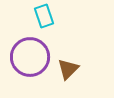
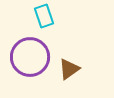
brown triangle: moved 1 px right; rotated 10 degrees clockwise
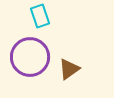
cyan rectangle: moved 4 px left
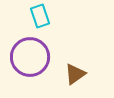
brown triangle: moved 6 px right, 5 px down
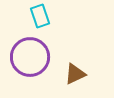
brown triangle: rotated 10 degrees clockwise
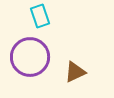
brown triangle: moved 2 px up
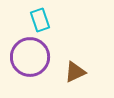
cyan rectangle: moved 4 px down
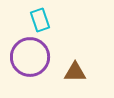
brown triangle: rotated 25 degrees clockwise
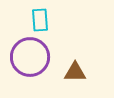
cyan rectangle: rotated 15 degrees clockwise
